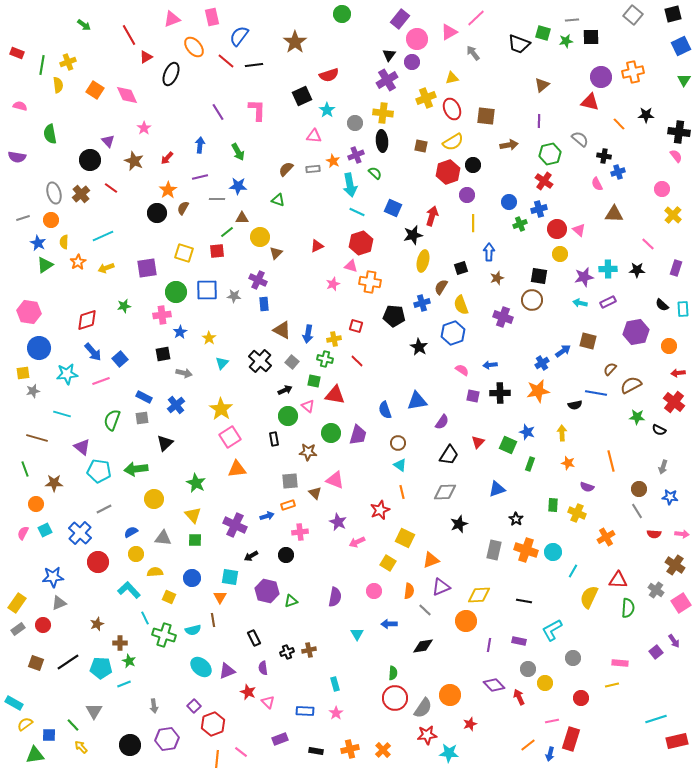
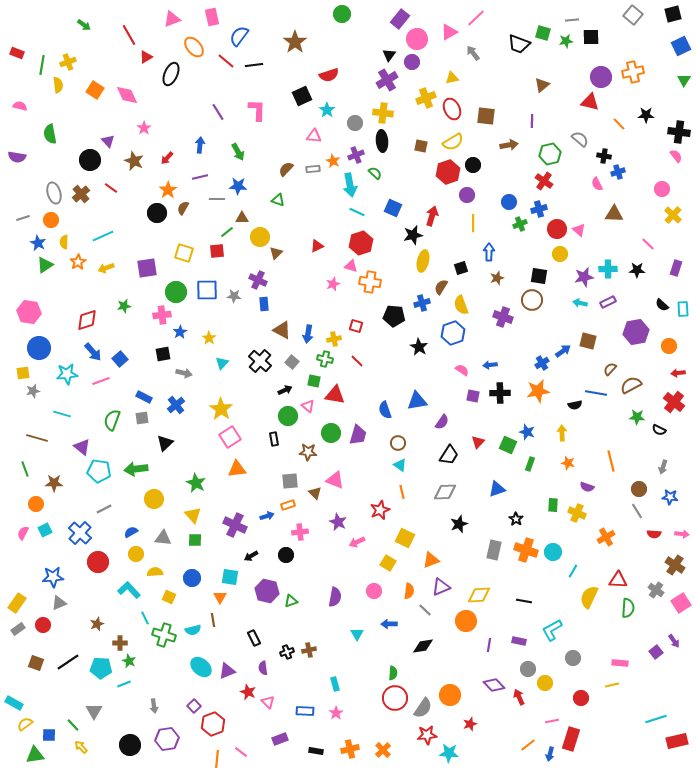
purple line at (539, 121): moved 7 px left
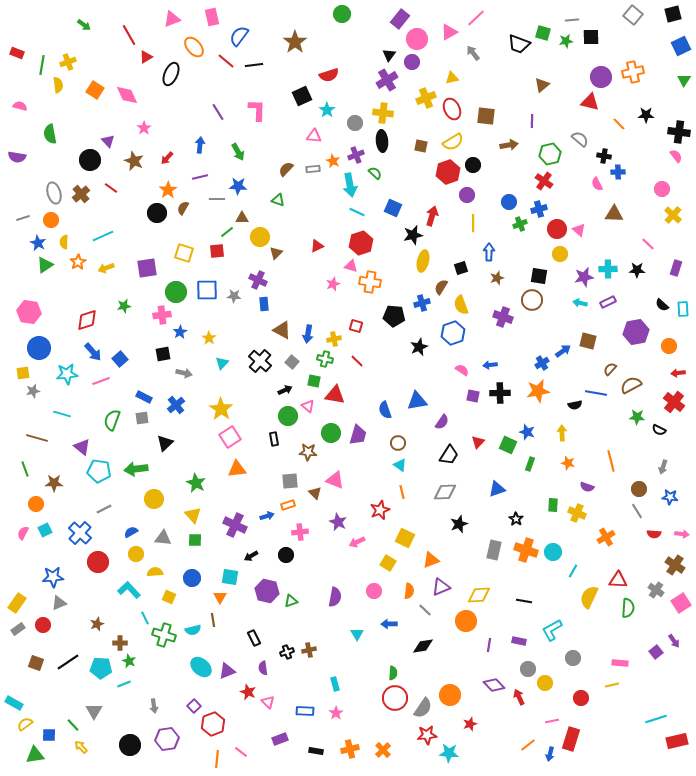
blue cross at (618, 172): rotated 16 degrees clockwise
black star at (419, 347): rotated 18 degrees clockwise
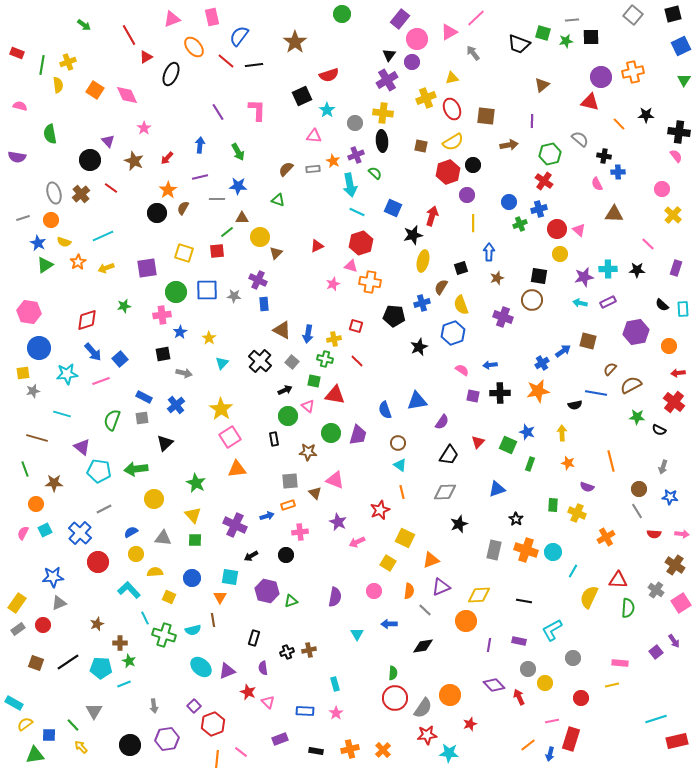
yellow semicircle at (64, 242): rotated 72 degrees counterclockwise
black rectangle at (254, 638): rotated 42 degrees clockwise
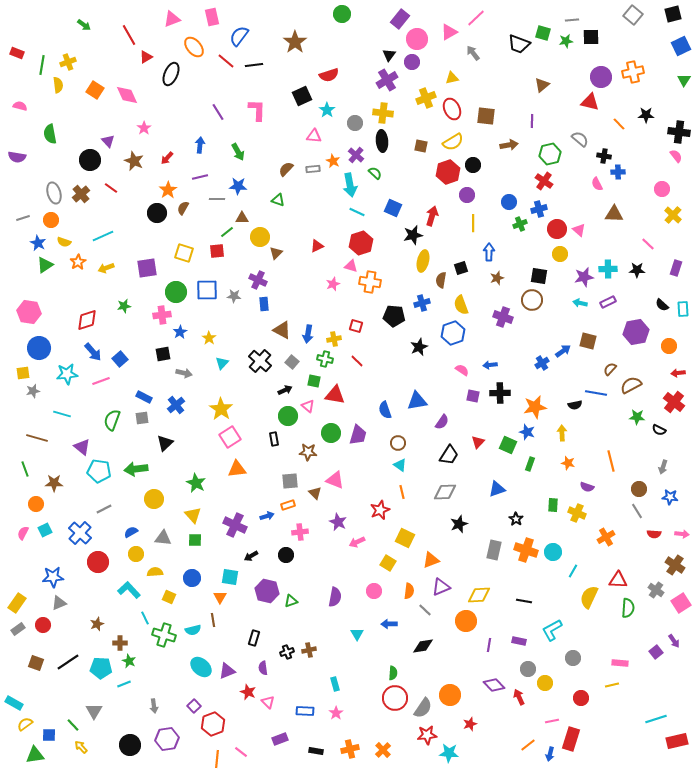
purple cross at (356, 155): rotated 28 degrees counterclockwise
brown semicircle at (441, 287): moved 7 px up; rotated 21 degrees counterclockwise
orange star at (538, 391): moved 3 px left, 16 px down
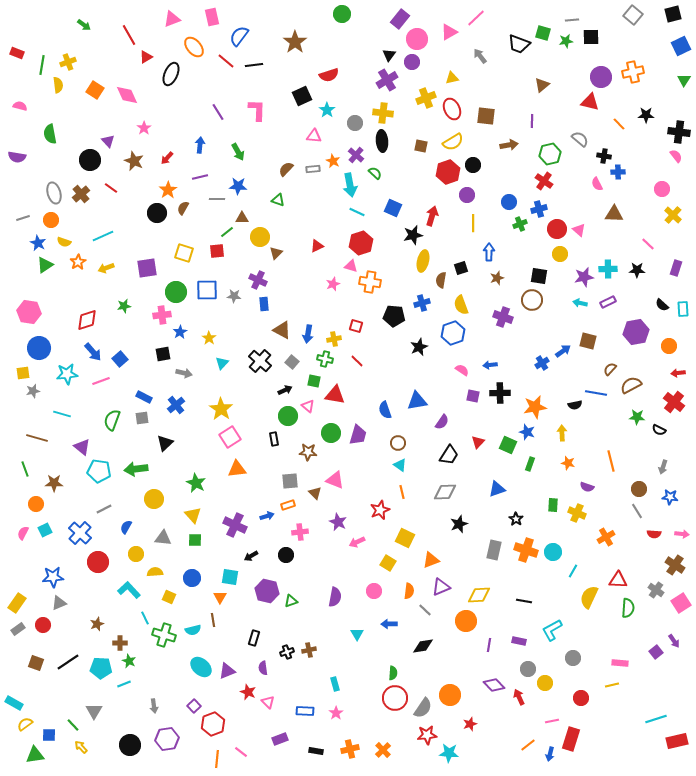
gray arrow at (473, 53): moved 7 px right, 3 px down
blue semicircle at (131, 532): moved 5 px left, 5 px up; rotated 32 degrees counterclockwise
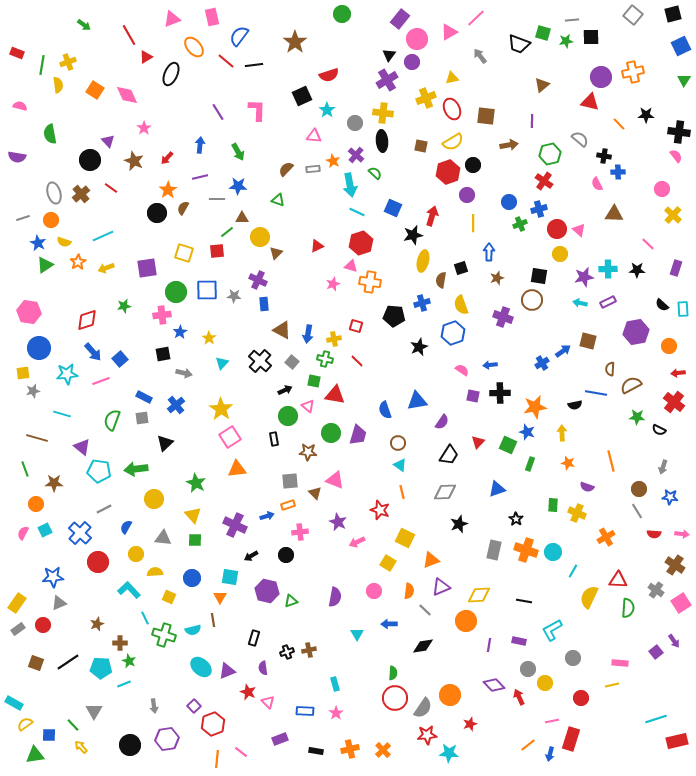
brown semicircle at (610, 369): rotated 40 degrees counterclockwise
red star at (380, 510): rotated 30 degrees counterclockwise
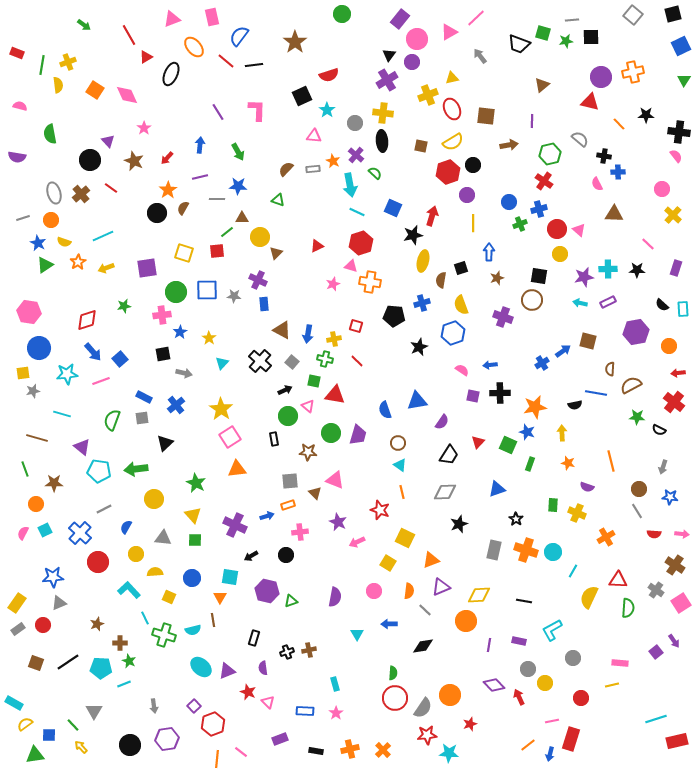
yellow cross at (426, 98): moved 2 px right, 3 px up
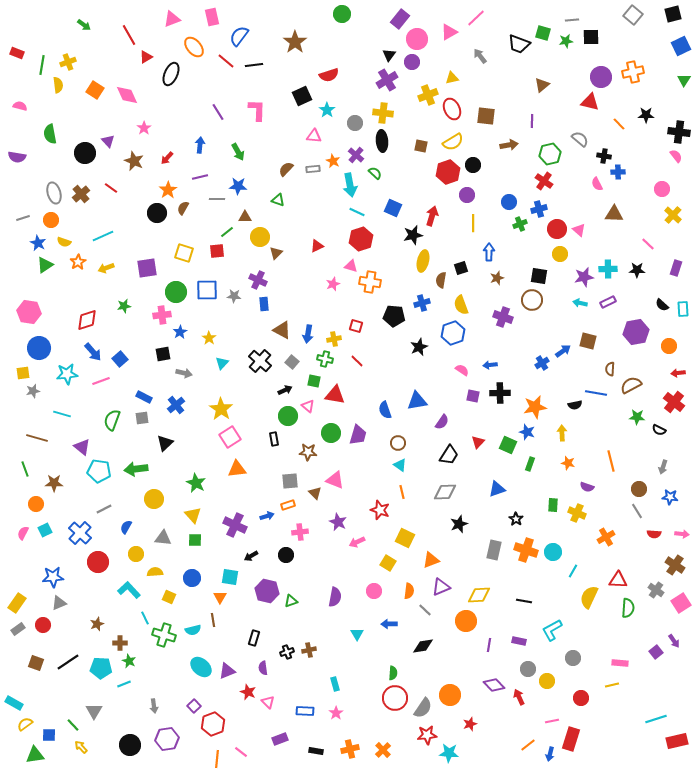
black circle at (90, 160): moved 5 px left, 7 px up
brown triangle at (242, 218): moved 3 px right, 1 px up
red hexagon at (361, 243): moved 4 px up
yellow circle at (545, 683): moved 2 px right, 2 px up
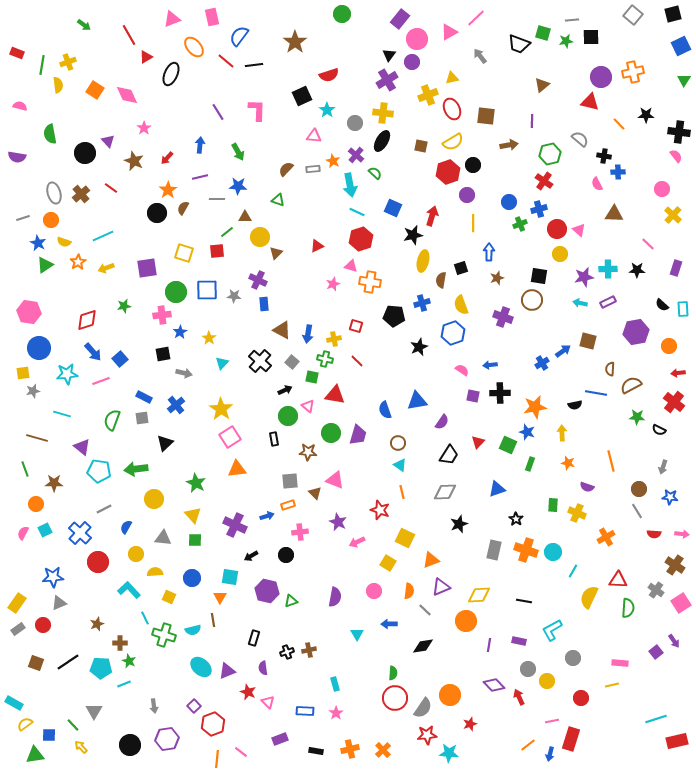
black ellipse at (382, 141): rotated 35 degrees clockwise
green square at (314, 381): moved 2 px left, 4 px up
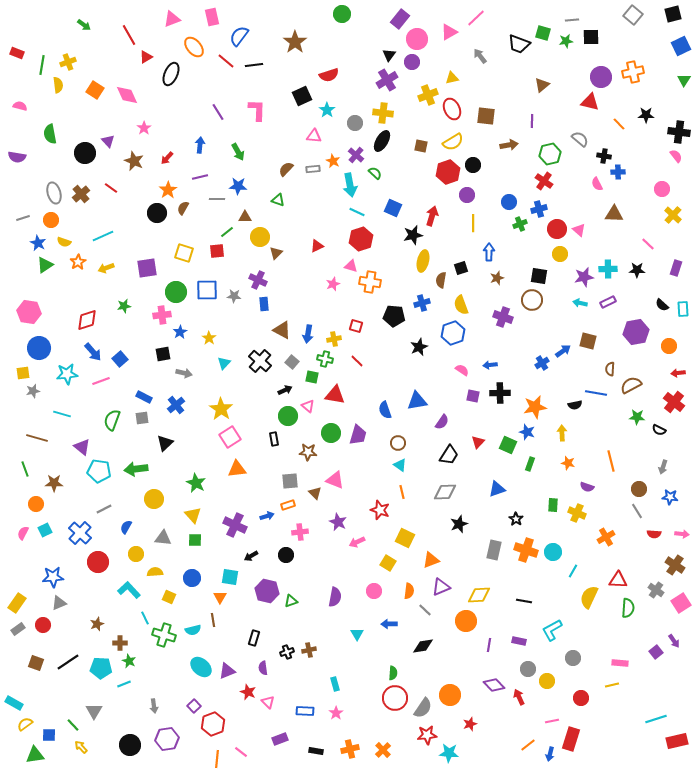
cyan triangle at (222, 363): moved 2 px right
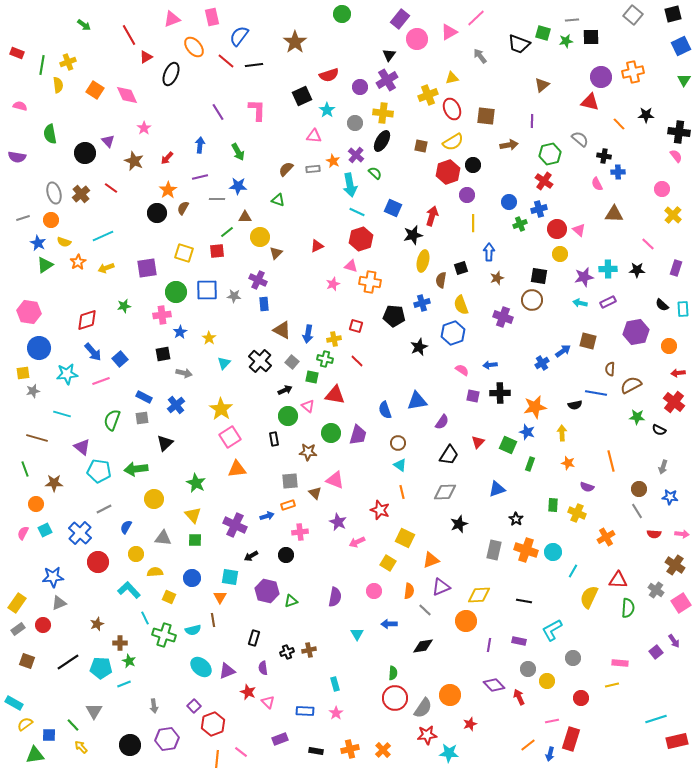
purple circle at (412, 62): moved 52 px left, 25 px down
brown square at (36, 663): moved 9 px left, 2 px up
